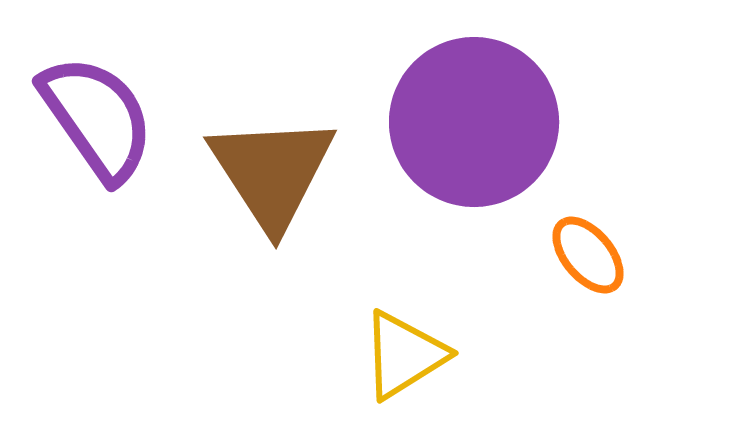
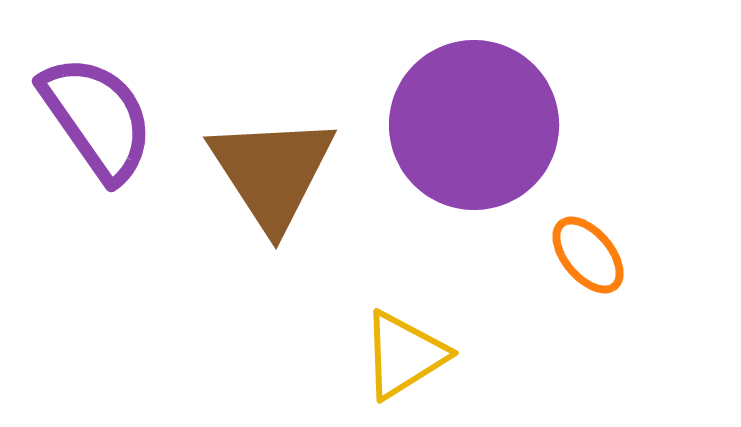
purple circle: moved 3 px down
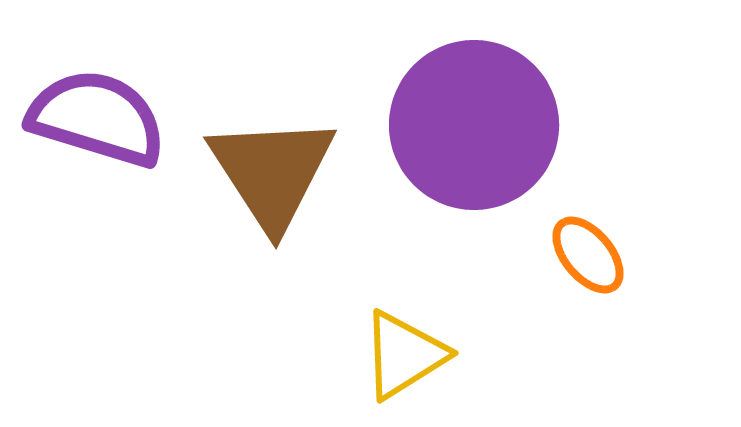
purple semicircle: rotated 38 degrees counterclockwise
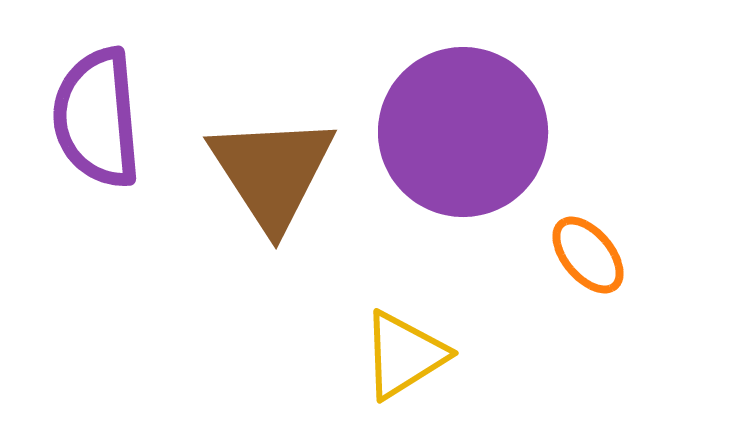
purple semicircle: rotated 112 degrees counterclockwise
purple circle: moved 11 px left, 7 px down
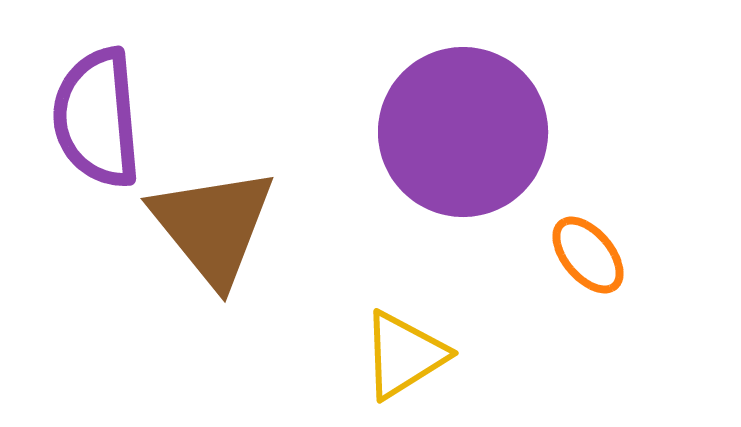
brown triangle: moved 59 px left, 54 px down; rotated 6 degrees counterclockwise
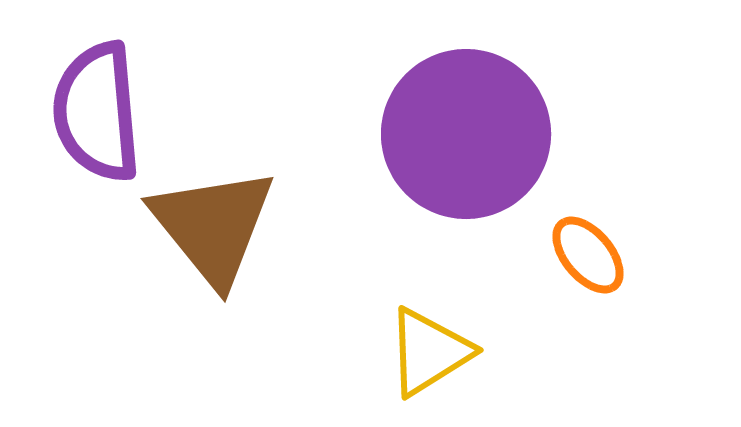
purple semicircle: moved 6 px up
purple circle: moved 3 px right, 2 px down
yellow triangle: moved 25 px right, 3 px up
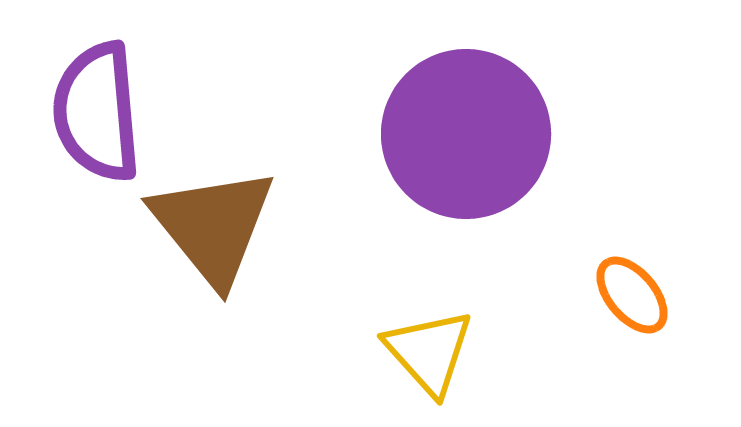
orange ellipse: moved 44 px right, 40 px down
yellow triangle: rotated 40 degrees counterclockwise
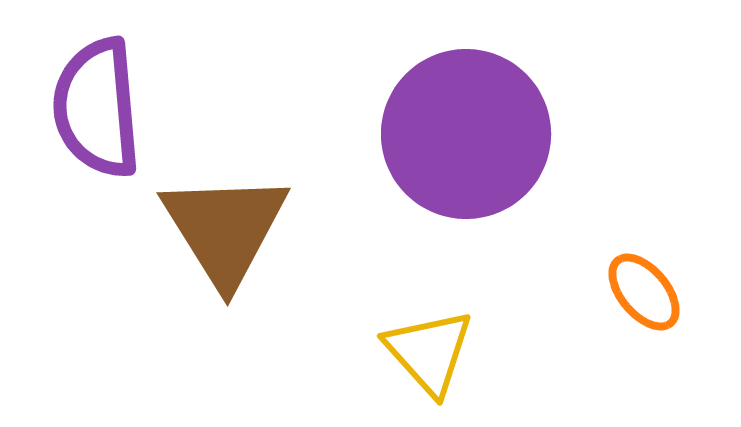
purple semicircle: moved 4 px up
brown triangle: moved 12 px right, 3 px down; rotated 7 degrees clockwise
orange ellipse: moved 12 px right, 3 px up
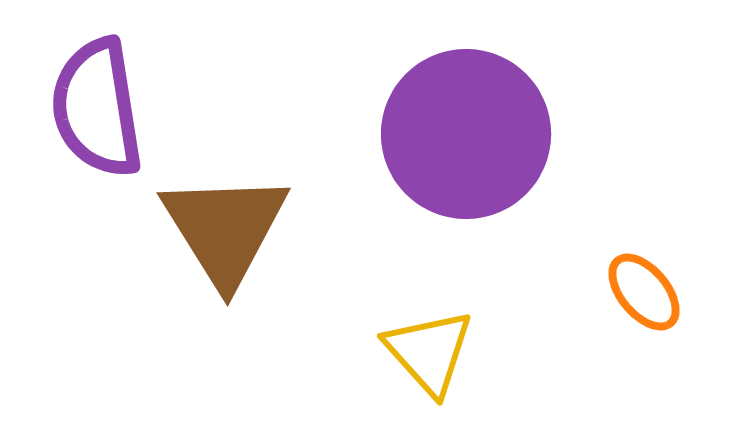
purple semicircle: rotated 4 degrees counterclockwise
